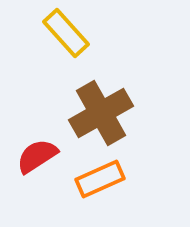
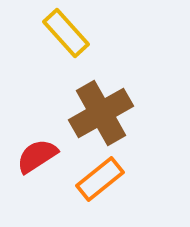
orange rectangle: rotated 15 degrees counterclockwise
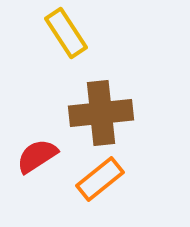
yellow rectangle: rotated 9 degrees clockwise
brown cross: rotated 24 degrees clockwise
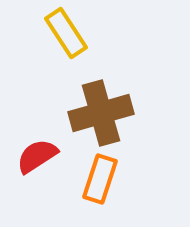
brown cross: rotated 10 degrees counterclockwise
orange rectangle: rotated 33 degrees counterclockwise
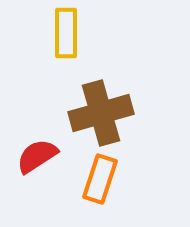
yellow rectangle: rotated 33 degrees clockwise
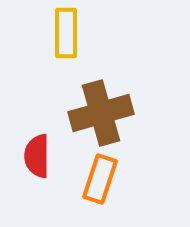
red semicircle: rotated 57 degrees counterclockwise
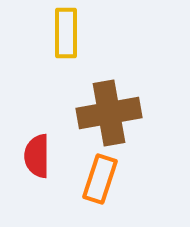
brown cross: moved 8 px right; rotated 6 degrees clockwise
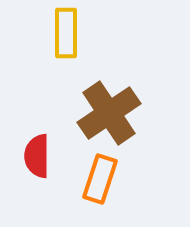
brown cross: rotated 24 degrees counterclockwise
